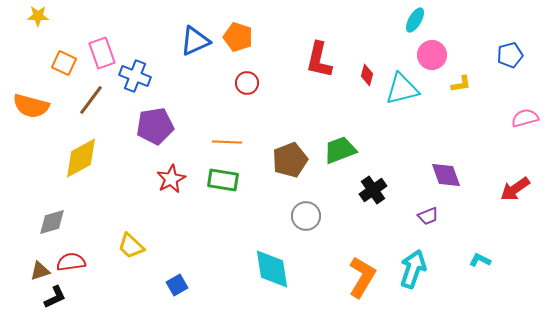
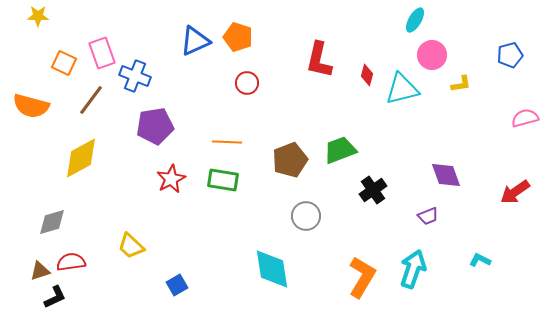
red arrow: moved 3 px down
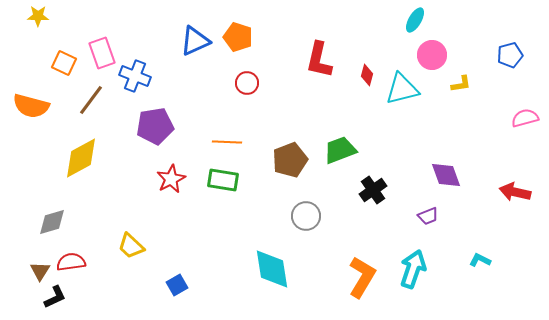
red arrow: rotated 48 degrees clockwise
brown triangle: rotated 40 degrees counterclockwise
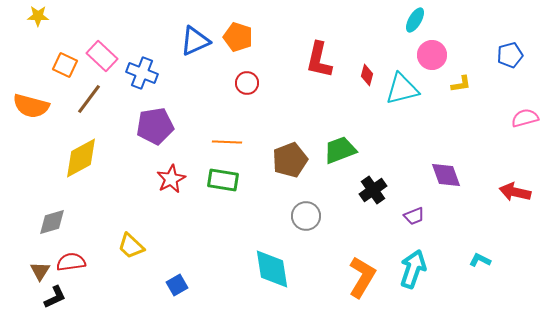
pink rectangle: moved 3 px down; rotated 28 degrees counterclockwise
orange square: moved 1 px right, 2 px down
blue cross: moved 7 px right, 3 px up
brown line: moved 2 px left, 1 px up
purple trapezoid: moved 14 px left
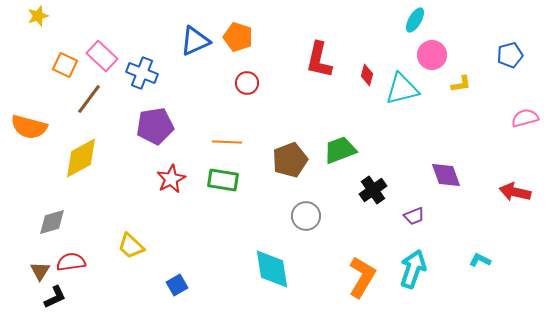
yellow star: rotated 20 degrees counterclockwise
orange semicircle: moved 2 px left, 21 px down
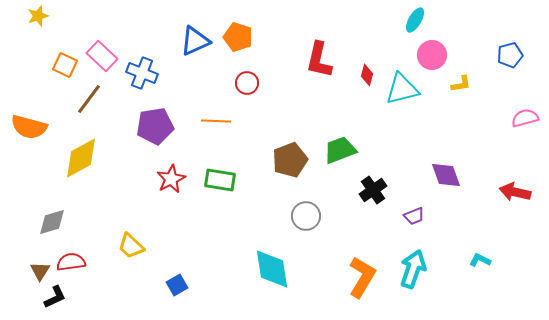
orange line: moved 11 px left, 21 px up
green rectangle: moved 3 px left
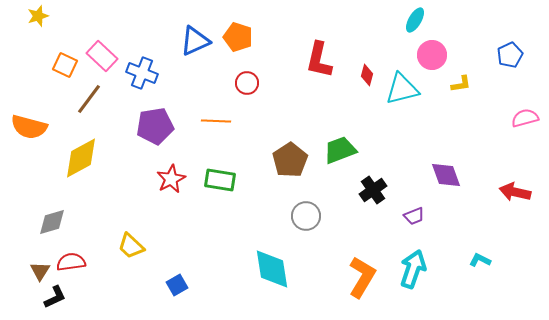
blue pentagon: rotated 10 degrees counterclockwise
brown pentagon: rotated 12 degrees counterclockwise
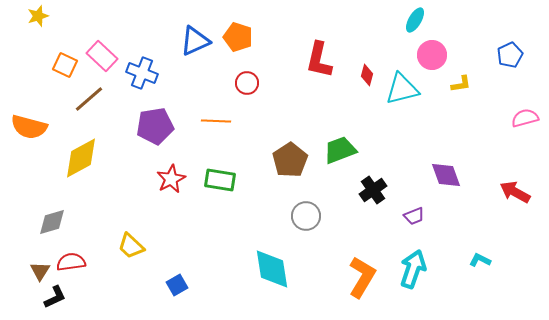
brown line: rotated 12 degrees clockwise
red arrow: rotated 16 degrees clockwise
